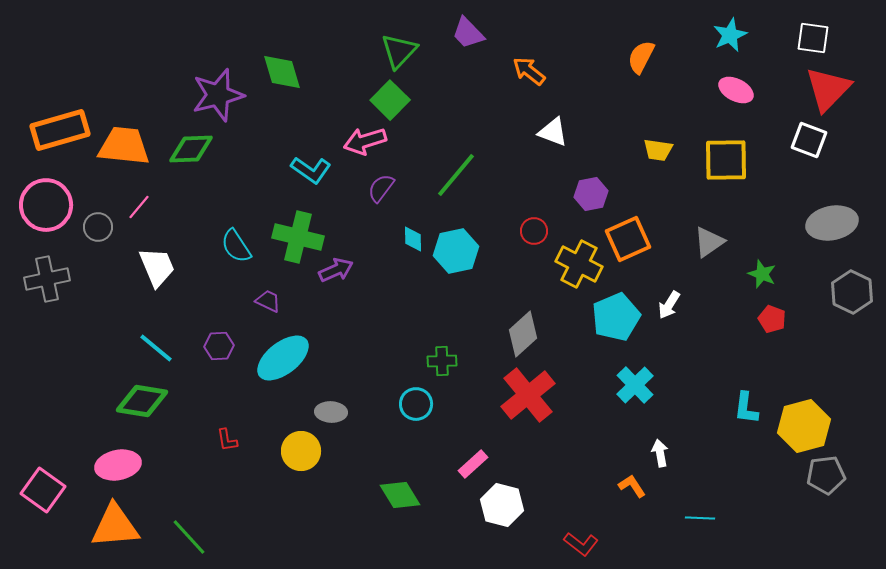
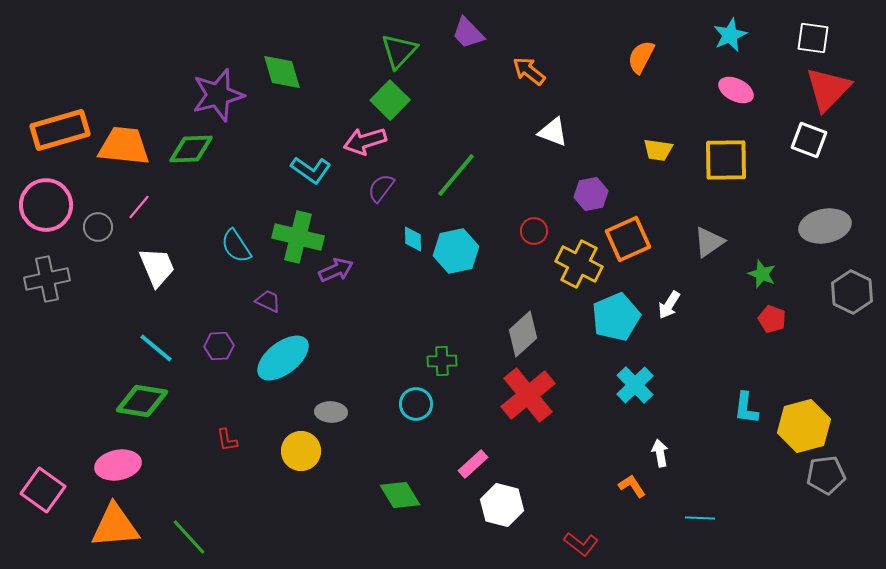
gray ellipse at (832, 223): moved 7 px left, 3 px down
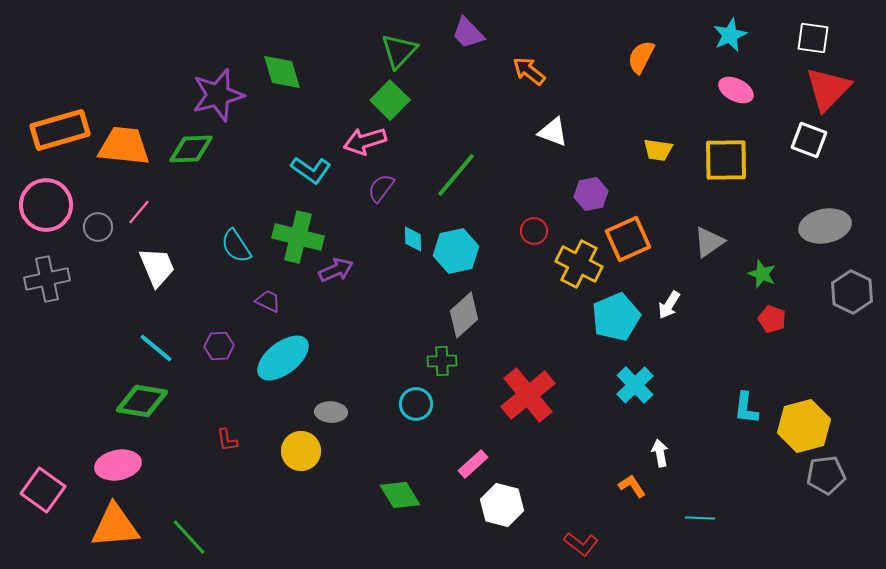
pink line at (139, 207): moved 5 px down
gray diamond at (523, 334): moved 59 px left, 19 px up
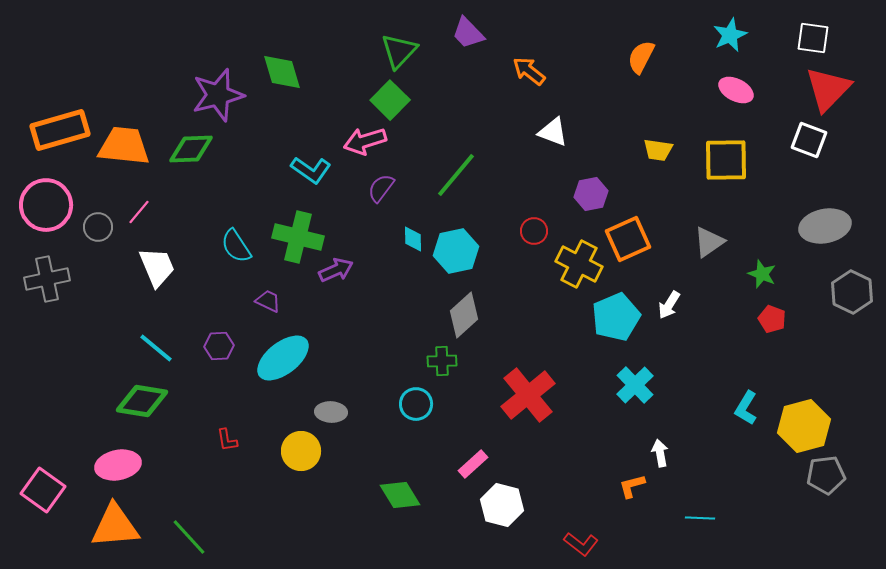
cyan L-shape at (746, 408): rotated 24 degrees clockwise
orange L-shape at (632, 486): rotated 72 degrees counterclockwise
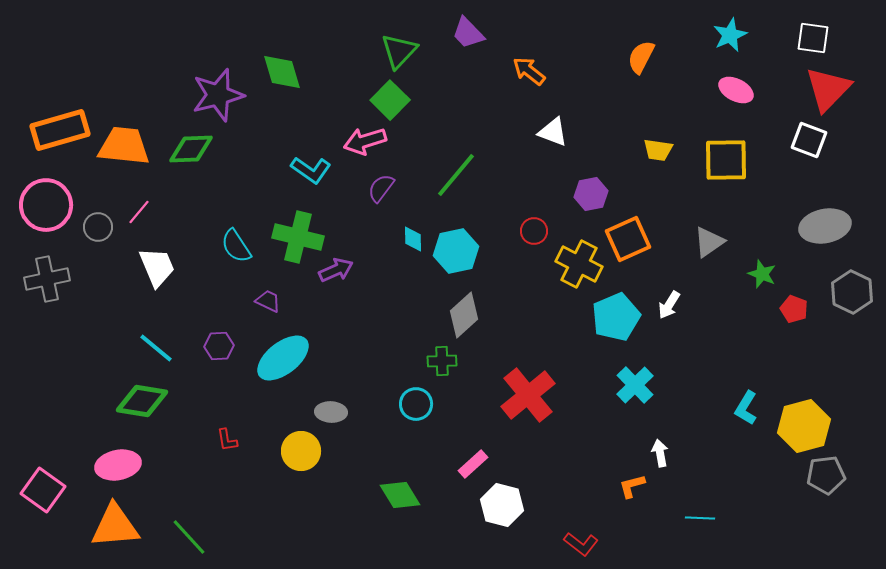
red pentagon at (772, 319): moved 22 px right, 10 px up
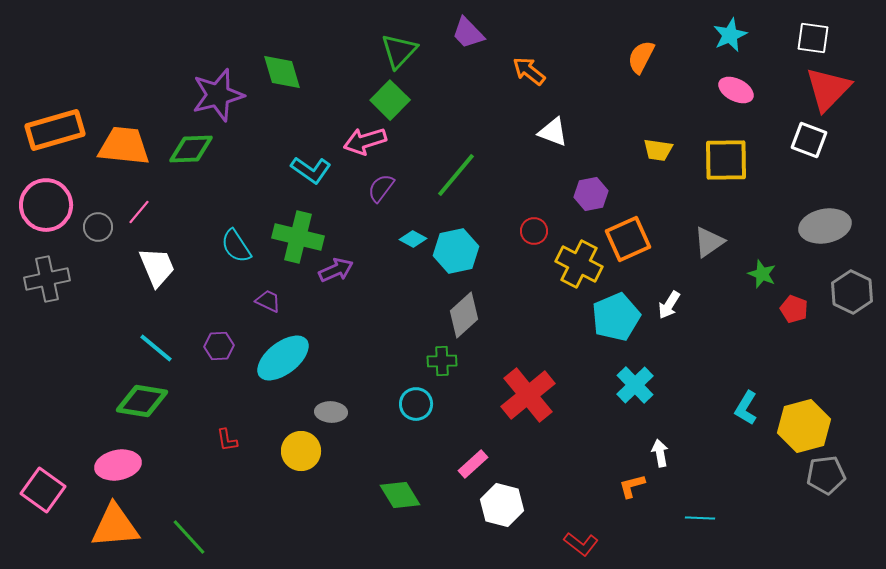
orange rectangle at (60, 130): moved 5 px left
cyan diamond at (413, 239): rotated 60 degrees counterclockwise
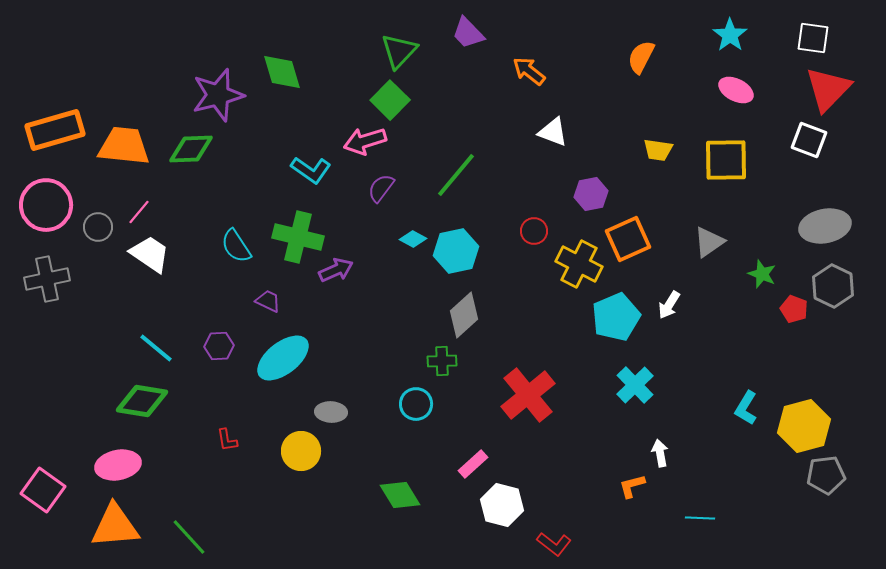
cyan star at (730, 35): rotated 12 degrees counterclockwise
white trapezoid at (157, 267): moved 7 px left, 13 px up; rotated 33 degrees counterclockwise
gray hexagon at (852, 292): moved 19 px left, 6 px up
red L-shape at (581, 544): moved 27 px left
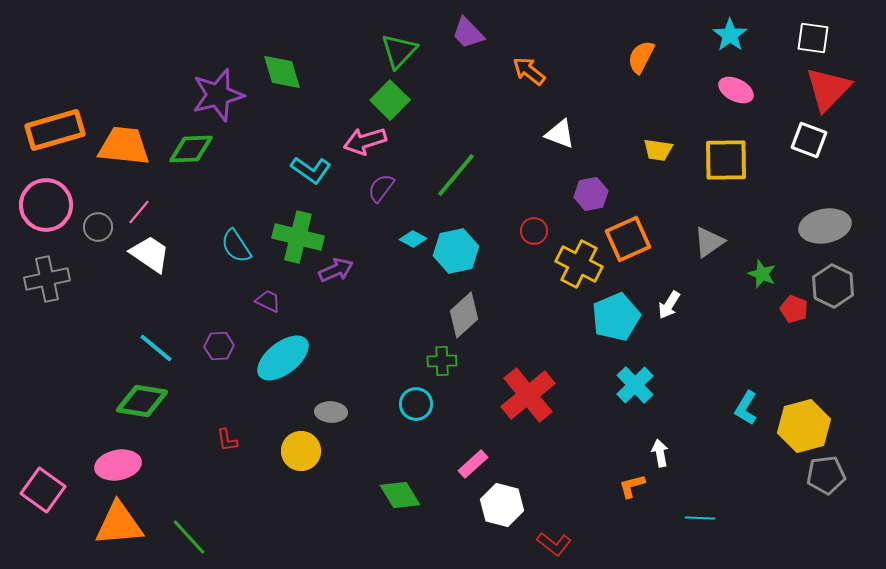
white triangle at (553, 132): moved 7 px right, 2 px down
orange triangle at (115, 526): moved 4 px right, 2 px up
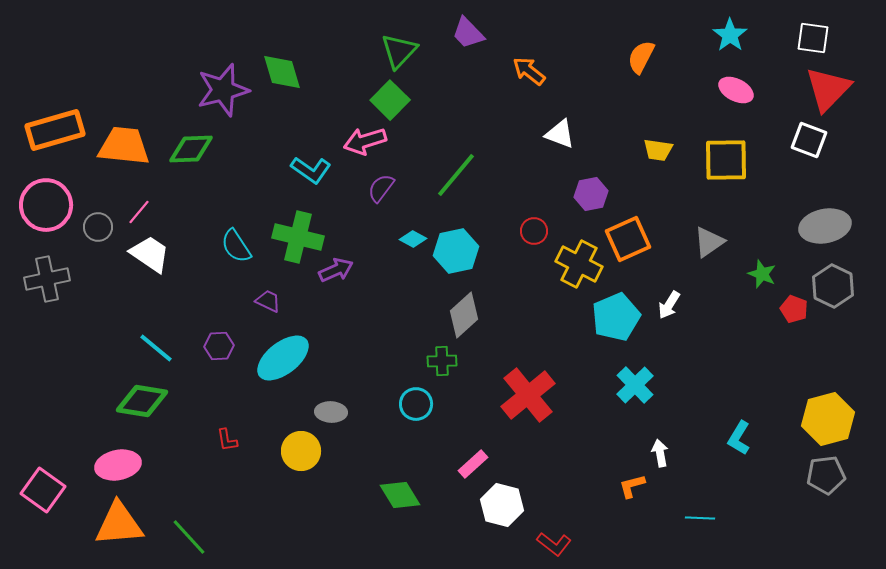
purple star at (218, 95): moved 5 px right, 5 px up
cyan L-shape at (746, 408): moved 7 px left, 30 px down
yellow hexagon at (804, 426): moved 24 px right, 7 px up
